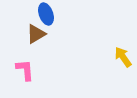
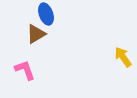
pink L-shape: rotated 15 degrees counterclockwise
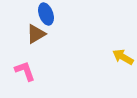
yellow arrow: rotated 25 degrees counterclockwise
pink L-shape: moved 1 px down
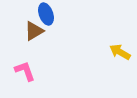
brown triangle: moved 2 px left, 3 px up
yellow arrow: moved 3 px left, 5 px up
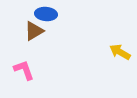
blue ellipse: rotated 65 degrees counterclockwise
pink L-shape: moved 1 px left, 1 px up
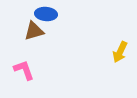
brown triangle: rotated 15 degrees clockwise
yellow arrow: rotated 95 degrees counterclockwise
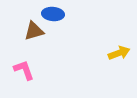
blue ellipse: moved 7 px right
yellow arrow: moved 1 px left, 1 px down; rotated 135 degrees counterclockwise
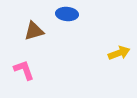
blue ellipse: moved 14 px right
